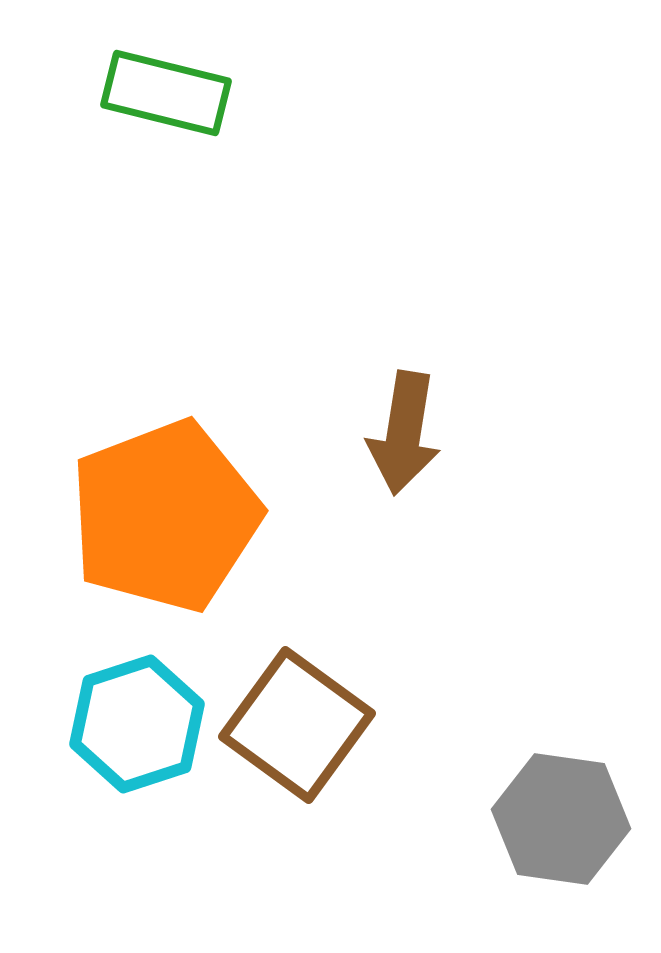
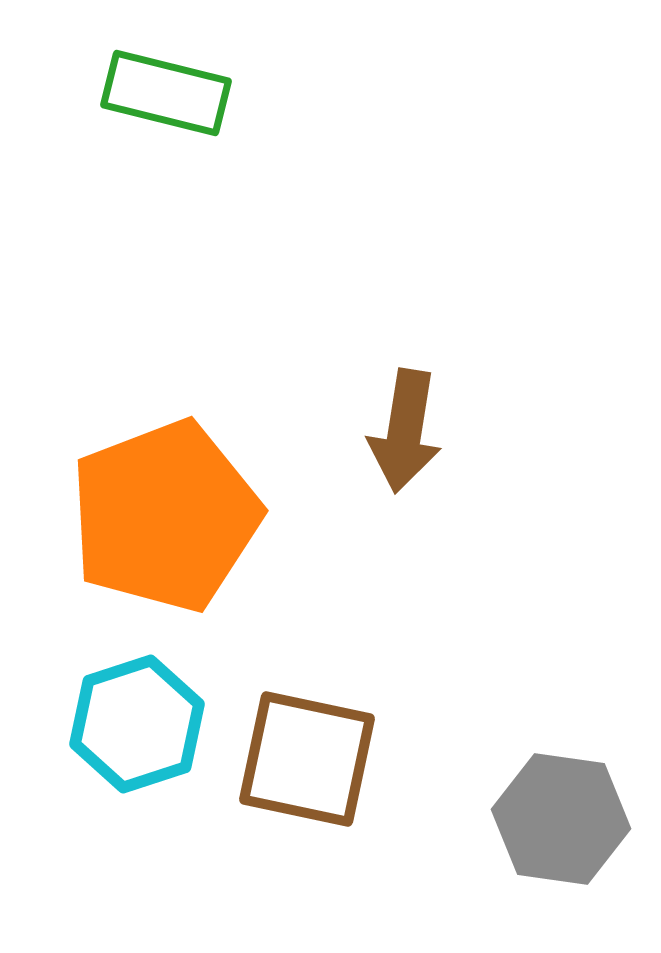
brown arrow: moved 1 px right, 2 px up
brown square: moved 10 px right, 34 px down; rotated 24 degrees counterclockwise
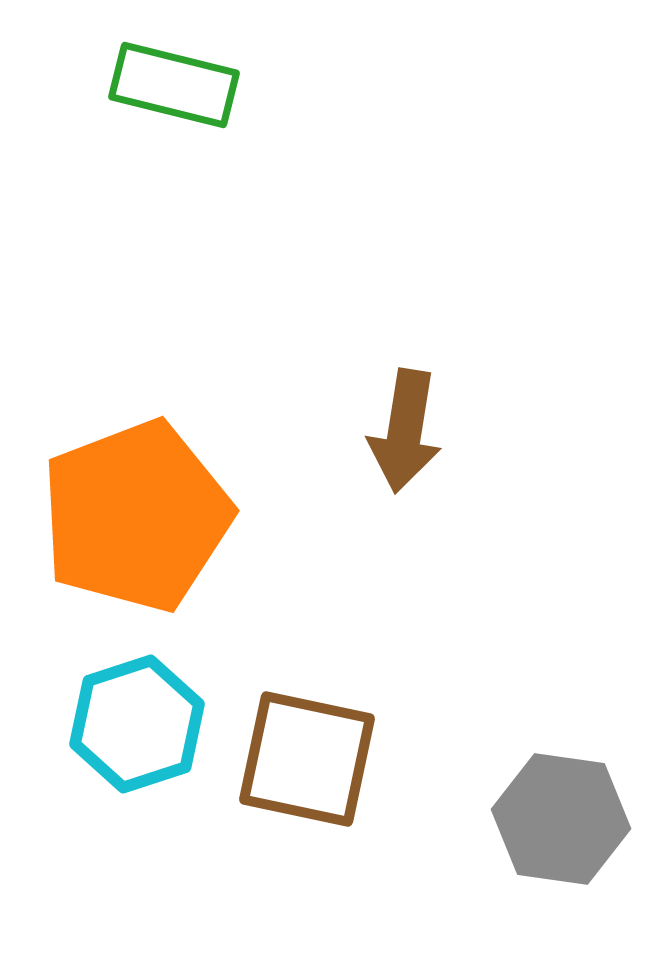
green rectangle: moved 8 px right, 8 px up
orange pentagon: moved 29 px left
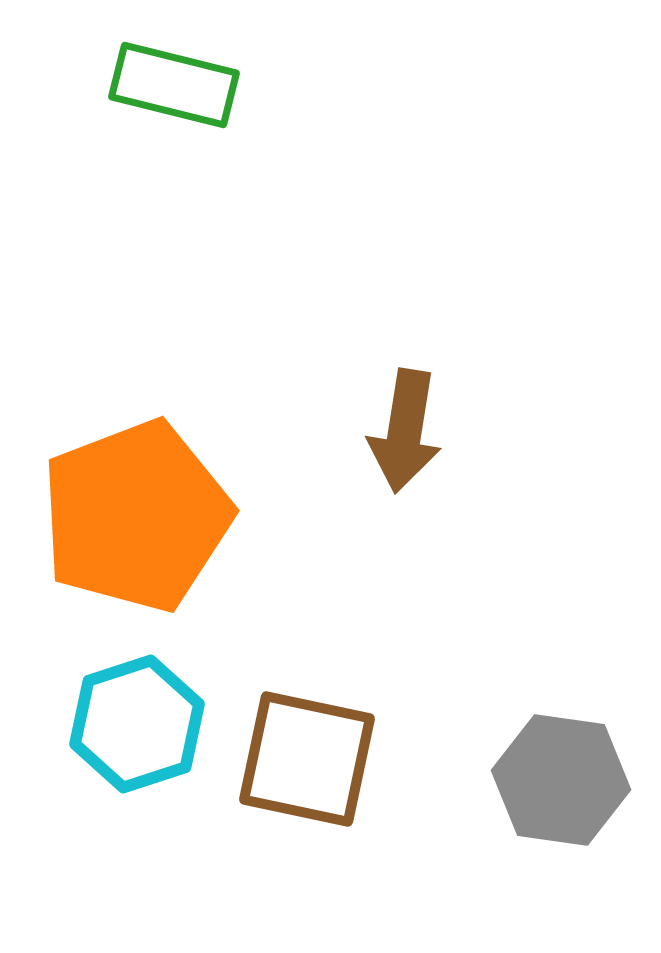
gray hexagon: moved 39 px up
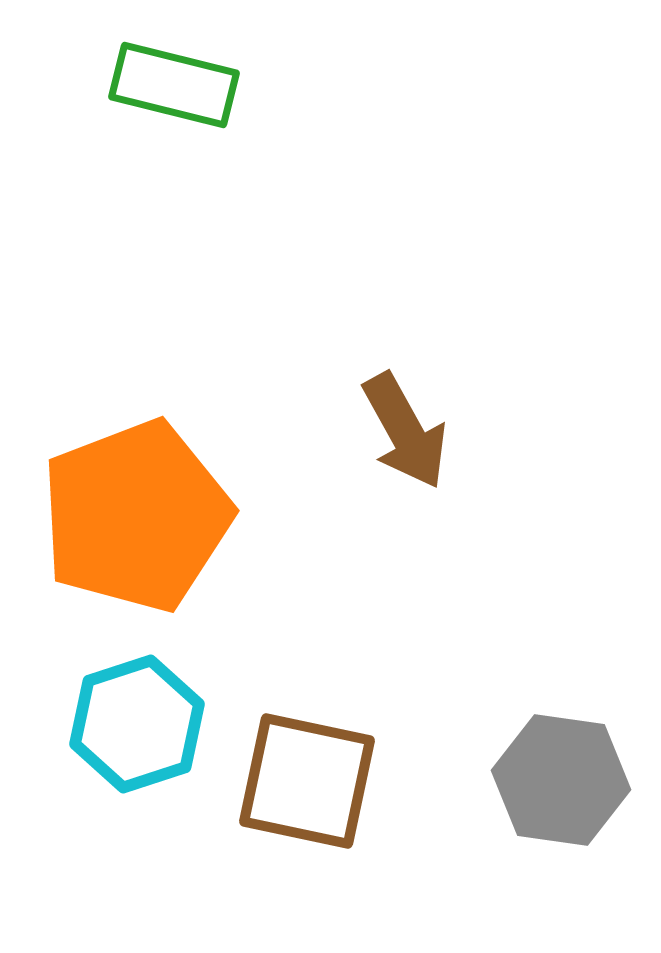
brown arrow: rotated 38 degrees counterclockwise
brown square: moved 22 px down
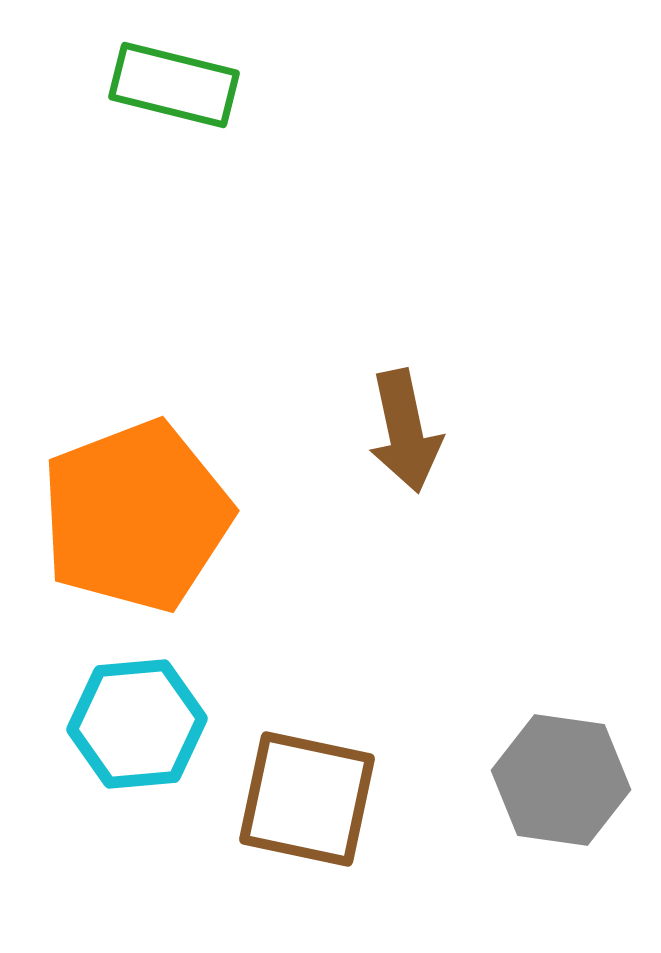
brown arrow: rotated 17 degrees clockwise
cyan hexagon: rotated 13 degrees clockwise
brown square: moved 18 px down
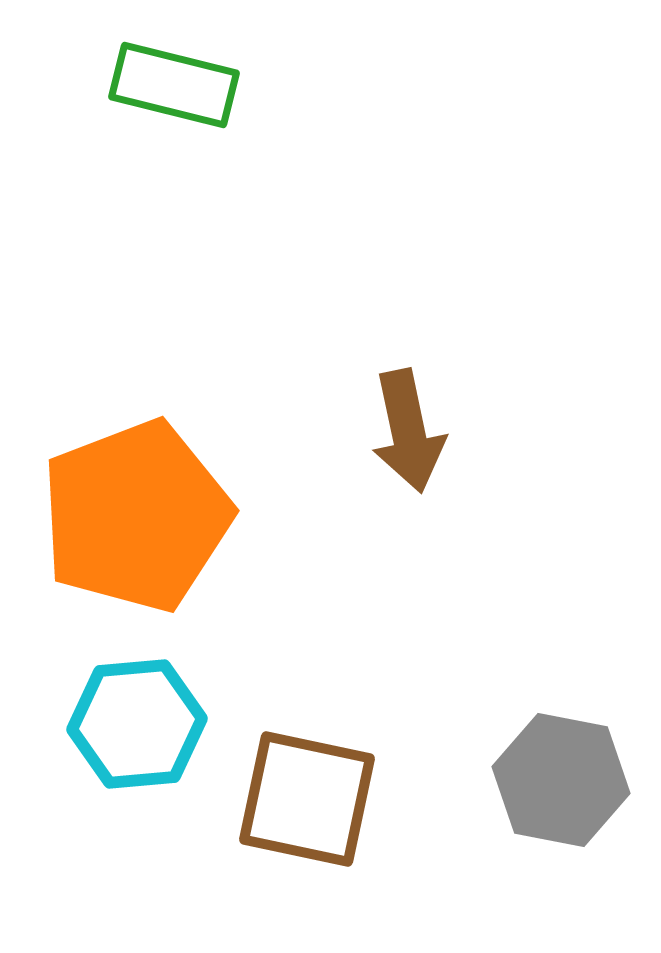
brown arrow: moved 3 px right
gray hexagon: rotated 3 degrees clockwise
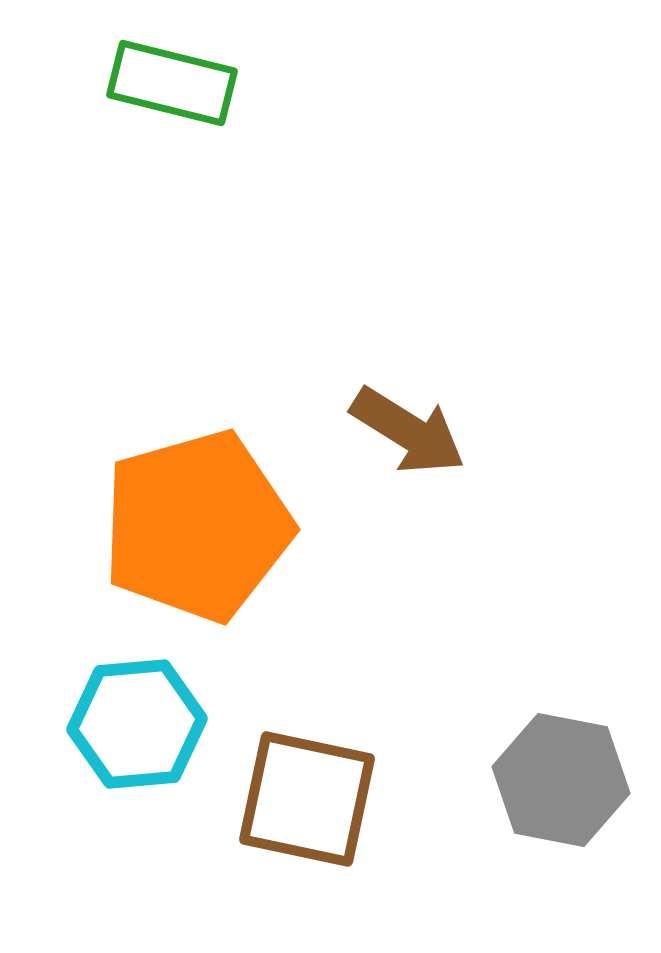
green rectangle: moved 2 px left, 2 px up
brown arrow: rotated 46 degrees counterclockwise
orange pentagon: moved 61 px right, 10 px down; rotated 5 degrees clockwise
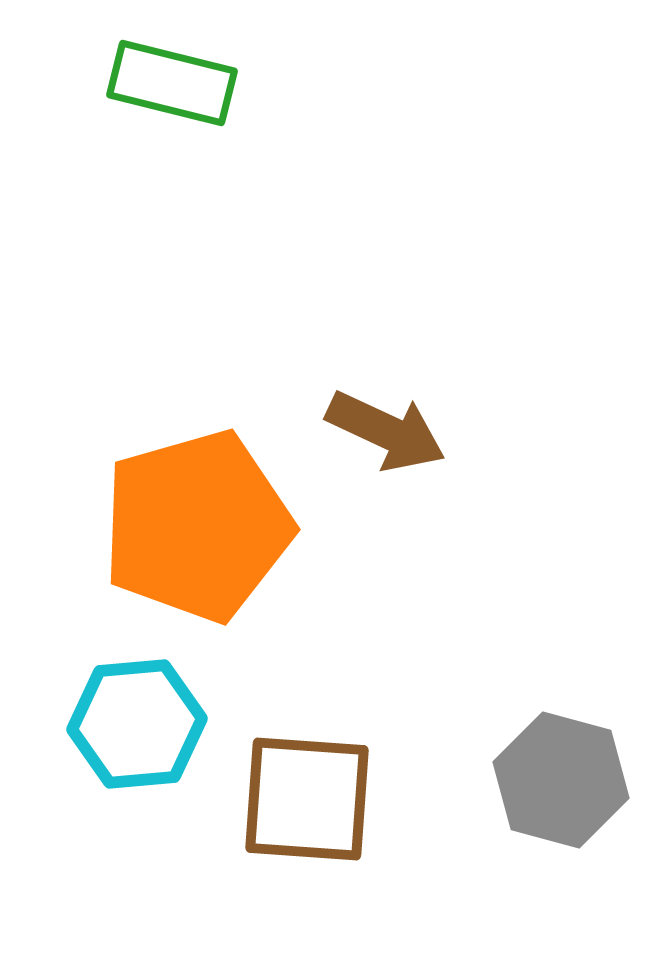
brown arrow: moved 22 px left; rotated 7 degrees counterclockwise
gray hexagon: rotated 4 degrees clockwise
brown square: rotated 8 degrees counterclockwise
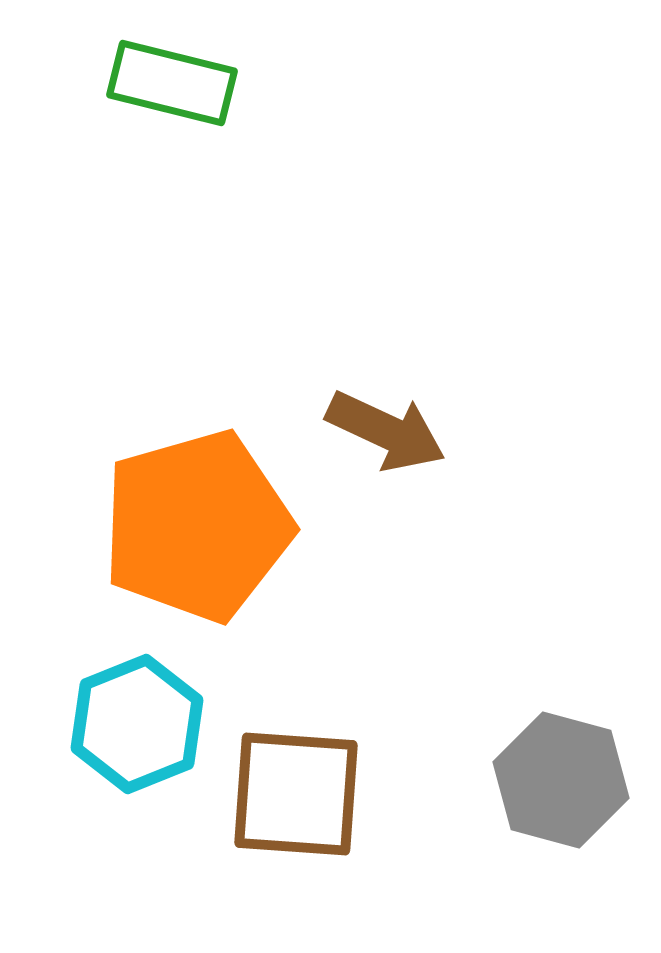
cyan hexagon: rotated 17 degrees counterclockwise
brown square: moved 11 px left, 5 px up
